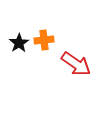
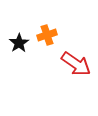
orange cross: moved 3 px right, 5 px up; rotated 12 degrees counterclockwise
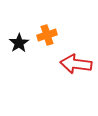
red arrow: rotated 152 degrees clockwise
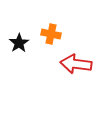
orange cross: moved 4 px right, 1 px up; rotated 30 degrees clockwise
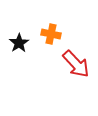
red arrow: rotated 140 degrees counterclockwise
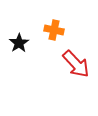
orange cross: moved 3 px right, 4 px up
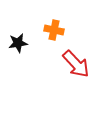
black star: moved 1 px left; rotated 24 degrees clockwise
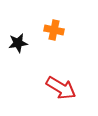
red arrow: moved 15 px left, 24 px down; rotated 16 degrees counterclockwise
